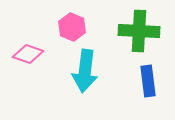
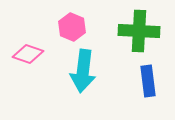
cyan arrow: moved 2 px left
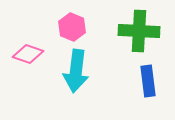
cyan arrow: moved 7 px left
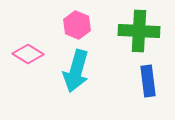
pink hexagon: moved 5 px right, 2 px up
pink diamond: rotated 12 degrees clockwise
cyan arrow: rotated 9 degrees clockwise
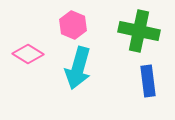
pink hexagon: moved 4 px left
green cross: rotated 9 degrees clockwise
cyan arrow: moved 2 px right, 3 px up
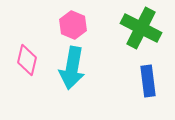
green cross: moved 2 px right, 3 px up; rotated 15 degrees clockwise
pink diamond: moved 1 px left, 6 px down; rotated 72 degrees clockwise
cyan arrow: moved 6 px left; rotated 6 degrees counterclockwise
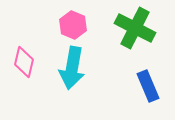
green cross: moved 6 px left
pink diamond: moved 3 px left, 2 px down
blue rectangle: moved 5 px down; rotated 16 degrees counterclockwise
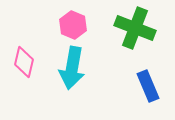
green cross: rotated 6 degrees counterclockwise
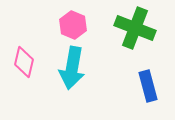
blue rectangle: rotated 8 degrees clockwise
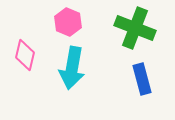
pink hexagon: moved 5 px left, 3 px up
pink diamond: moved 1 px right, 7 px up
blue rectangle: moved 6 px left, 7 px up
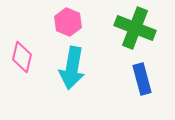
pink diamond: moved 3 px left, 2 px down
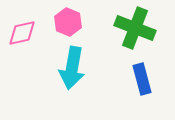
pink diamond: moved 24 px up; rotated 64 degrees clockwise
